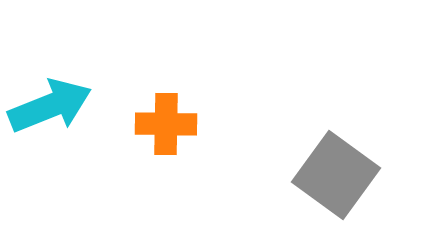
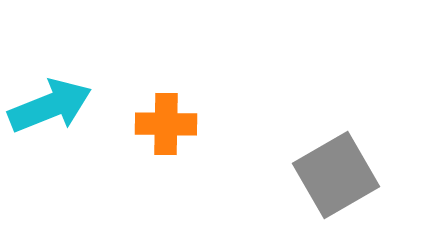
gray square: rotated 24 degrees clockwise
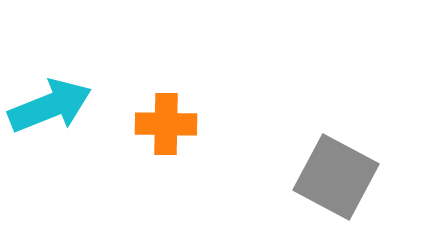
gray square: moved 2 px down; rotated 32 degrees counterclockwise
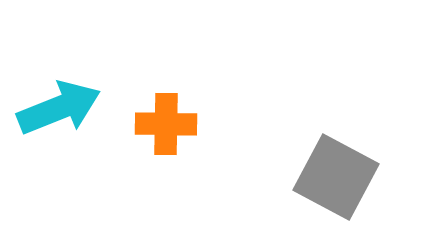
cyan arrow: moved 9 px right, 2 px down
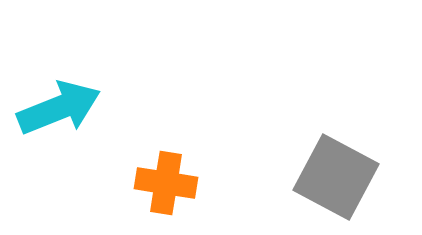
orange cross: moved 59 px down; rotated 8 degrees clockwise
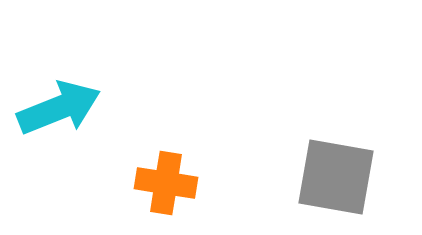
gray square: rotated 18 degrees counterclockwise
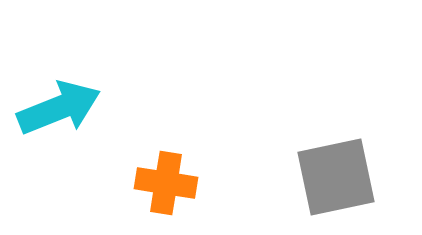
gray square: rotated 22 degrees counterclockwise
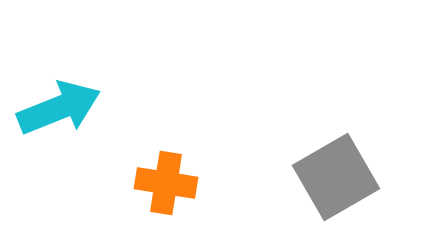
gray square: rotated 18 degrees counterclockwise
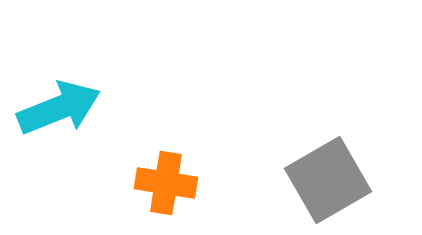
gray square: moved 8 px left, 3 px down
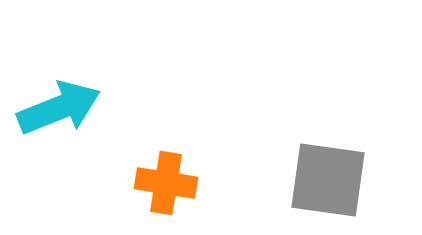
gray square: rotated 38 degrees clockwise
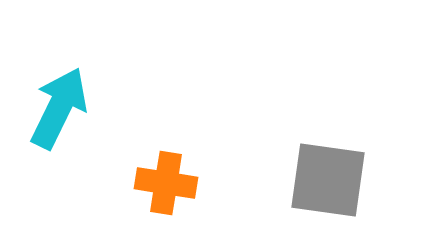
cyan arrow: rotated 42 degrees counterclockwise
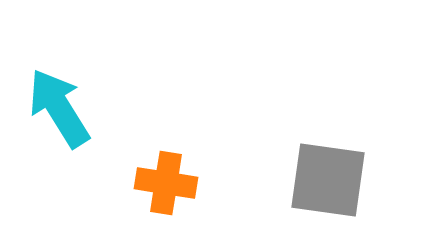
cyan arrow: rotated 58 degrees counterclockwise
